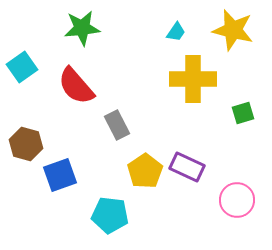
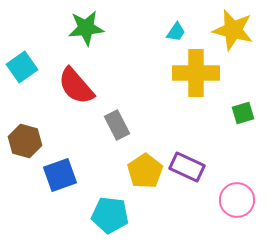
green star: moved 4 px right
yellow cross: moved 3 px right, 6 px up
brown hexagon: moved 1 px left, 3 px up
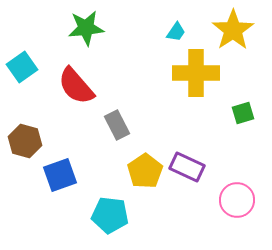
yellow star: rotated 24 degrees clockwise
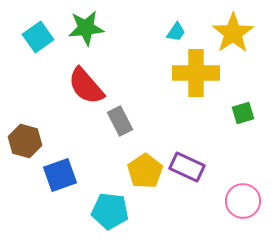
yellow star: moved 3 px down
cyan square: moved 16 px right, 30 px up
red semicircle: moved 10 px right
gray rectangle: moved 3 px right, 4 px up
pink circle: moved 6 px right, 1 px down
cyan pentagon: moved 4 px up
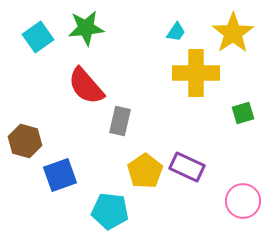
gray rectangle: rotated 40 degrees clockwise
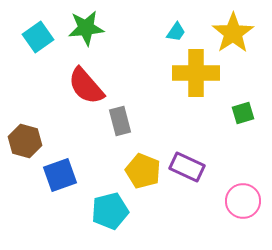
gray rectangle: rotated 28 degrees counterclockwise
yellow pentagon: moved 2 px left; rotated 16 degrees counterclockwise
cyan pentagon: rotated 21 degrees counterclockwise
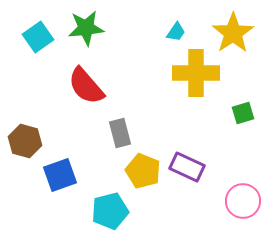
gray rectangle: moved 12 px down
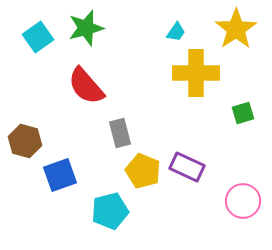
green star: rotated 9 degrees counterclockwise
yellow star: moved 3 px right, 4 px up
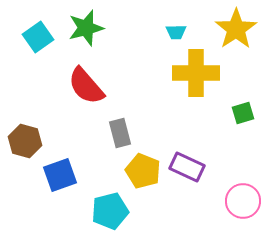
cyan trapezoid: rotated 55 degrees clockwise
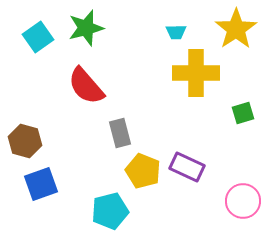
blue square: moved 19 px left, 9 px down
